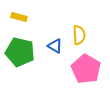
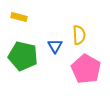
blue triangle: rotated 28 degrees clockwise
green pentagon: moved 3 px right, 4 px down
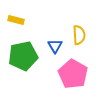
yellow rectangle: moved 3 px left, 3 px down
green pentagon: rotated 24 degrees counterclockwise
pink pentagon: moved 13 px left, 5 px down
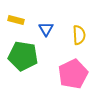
blue triangle: moved 9 px left, 17 px up
green pentagon: rotated 20 degrees clockwise
pink pentagon: rotated 16 degrees clockwise
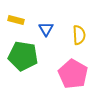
pink pentagon: rotated 16 degrees counterclockwise
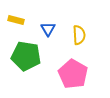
blue triangle: moved 2 px right
green pentagon: moved 3 px right
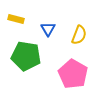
yellow rectangle: moved 1 px up
yellow semicircle: rotated 24 degrees clockwise
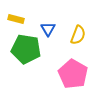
yellow semicircle: moved 1 px left
green pentagon: moved 7 px up
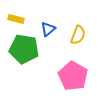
blue triangle: rotated 21 degrees clockwise
green pentagon: moved 2 px left
pink pentagon: moved 2 px down
